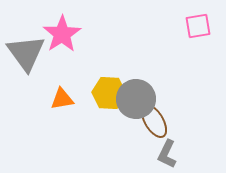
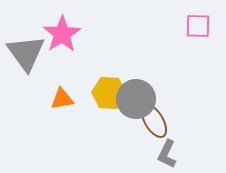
pink square: rotated 12 degrees clockwise
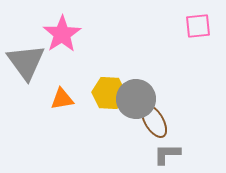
pink square: rotated 8 degrees counterclockwise
gray triangle: moved 9 px down
gray L-shape: rotated 64 degrees clockwise
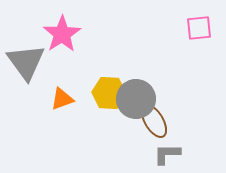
pink square: moved 1 px right, 2 px down
orange triangle: rotated 10 degrees counterclockwise
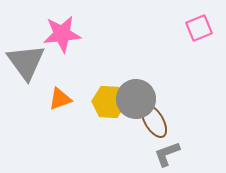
pink square: rotated 16 degrees counterclockwise
pink star: rotated 27 degrees clockwise
yellow hexagon: moved 9 px down
orange triangle: moved 2 px left
gray L-shape: rotated 20 degrees counterclockwise
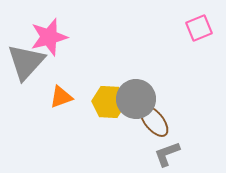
pink star: moved 13 px left, 3 px down; rotated 9 degrees counterclockwise
gray triangle: rotated 18 degrees clockwise
orange triangle: moved 1 px right, 2 px up
brown ellipse: rotated 8 degrees counterclockwise
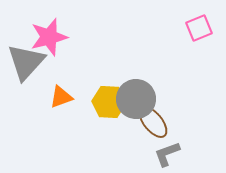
brown ellipse: moved 1 px left, 1 px down
